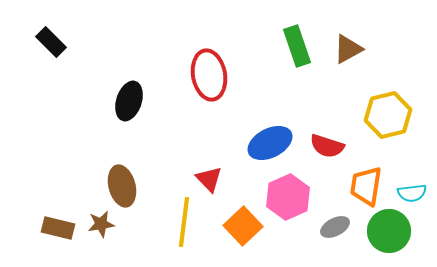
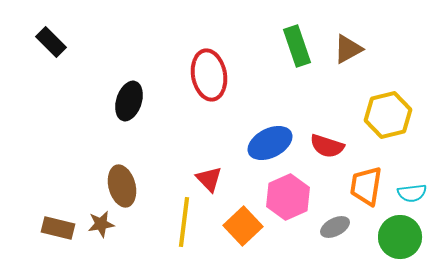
green circle: moved 11 px right, 6 px down
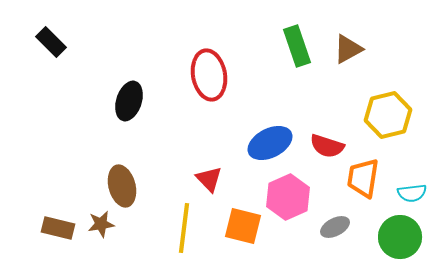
orange trapezoid: moved 3 px left, 8 px up
yellow line: moved 6 px down
orange square: rotated 33 degrees counterclockwise
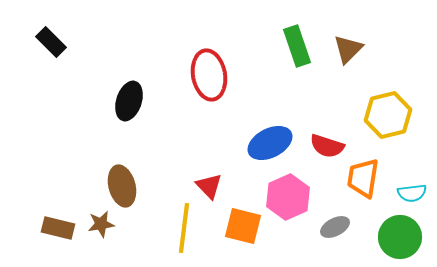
brown triangle: rotated 16 degrees counterclockwise
red triangle: moved 7 px down
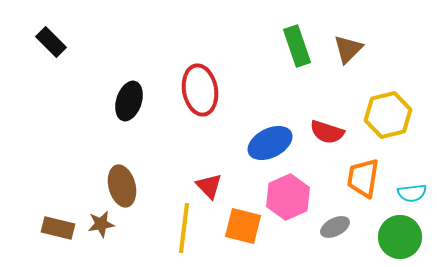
red ellipse: moved 9 px left, 15 px down
red semicircle: moved 14 px up
